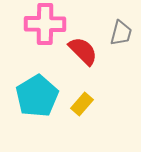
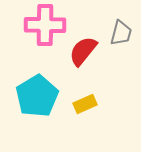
pink cross: moved 1 px down
red semicircle: rotated 96 degrees counterclockwise
yellow rectangle: moved 3 px right; rotated 25 degrees clockwise
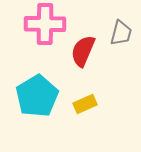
pink cross: moved 1 px up
red semicircle: rotated 16 degrees counterclockwise
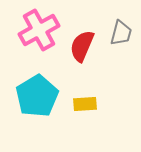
pink cross: moved 6 px left, 6 px down; rotated 30 degrees counterclockwise
red semicircle: moved 1 px left, 5 px up
yellow rectangle: rotated 20 degrees clockwise
